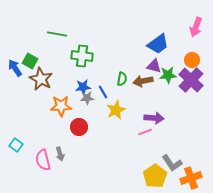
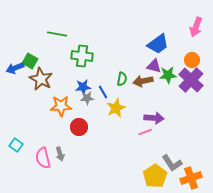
blue arrow: rotated 78 degrees counterclockwise
yellow star: moved 2 px up
pink semicircle: moved 2 px up
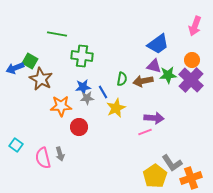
pink arrow: moved 1 px left, 1 px up
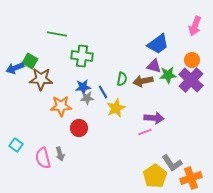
brown star: rotated 25 degrees counterclockwise
red circle: moved 1 px down
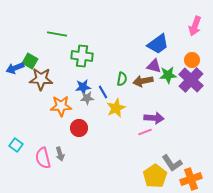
orange cross: moved 1 px down
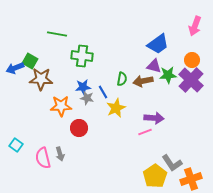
gray star: rotated 16 degrees clockwise
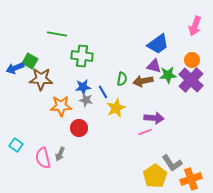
gray star: moved 1 px left, 2 px down
gray arrow: rotated 40 degrees clockwise
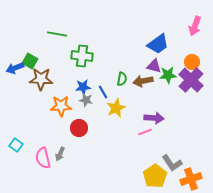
orange circle: moved 2 px down
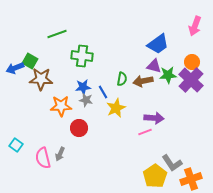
green line: rotated 30 degrees counterclockwise
